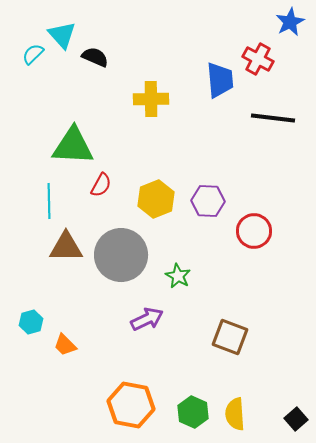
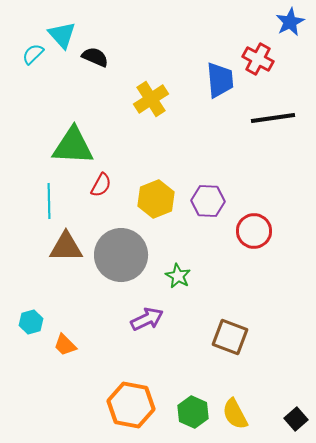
yellow cross: rotated 32 degrees counterclockwise
black line: rotated 15 degrees counterclockwise
yellow semicircle: rotated 24 degrees counterclockwise
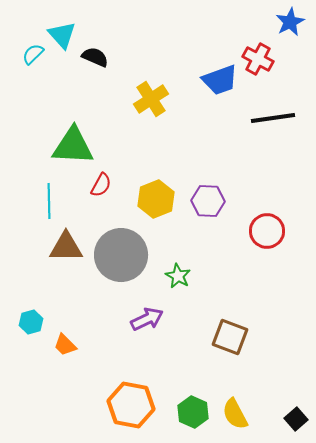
blue trapezoid: rotated 75 degrees clockwise
red circle: moved 13 px right
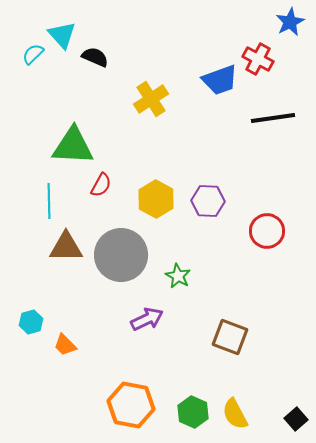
yellow hexagon: rotated 9 degrees counterclockwise
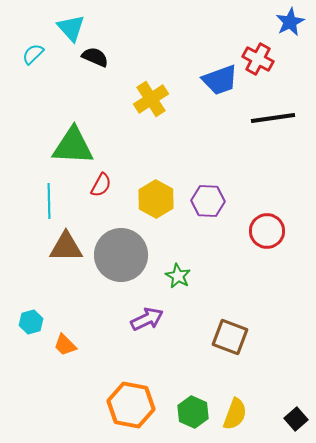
cyan triangle: moved 9 px right, 7 px up
yellow semicircle: rotated 132 degrees counterclockwise
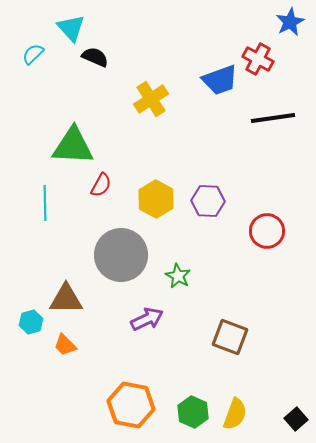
cyan line: moved 4 px left, 2 px down
brown triangle: moved 52 px down
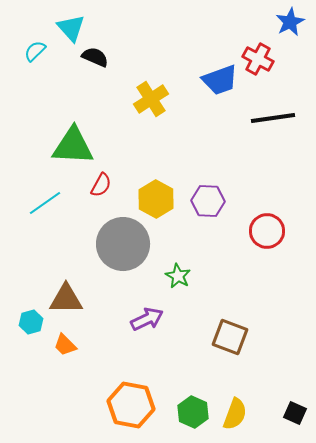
cyan semicircle: moved 2 px right, 3 px up
cyan line: rotated 56 degrees clockwise
gray circle: moved 2 px right, 11 px up
black square: moved 1 px left, 6 px up; rotated 25 degrees counterclockwise
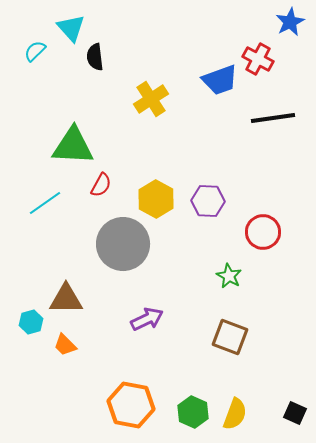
black semicircle: rotated 120 degrees counterclockwise
red circle: moved 4 px left, 1 px down
green star: moved 51 px right
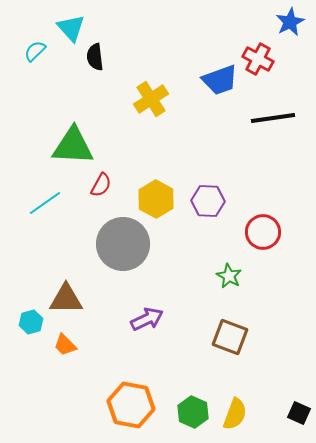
black square: moved 4 px right
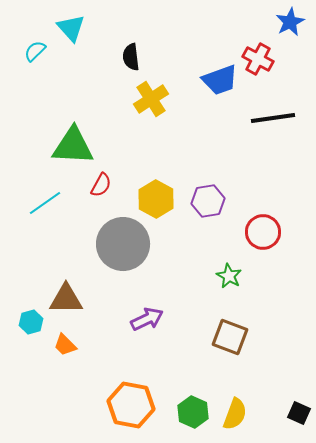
black semicircle: moved 36 px right
purple hexagon: rotated 12 degrees counterclockwise
